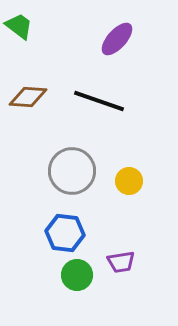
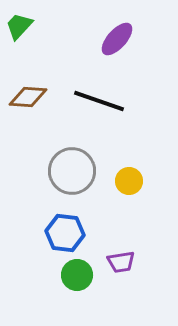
green trapezoid: rotated 84 degrees counterclockwise
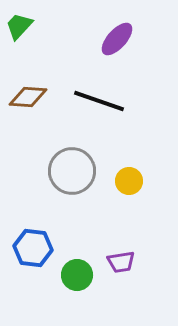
blue hexagon: moved 32 px left, 15 px down
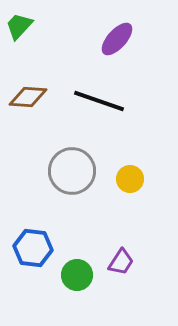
yellow circle: moved 1 px right, 2 px up
purple trapezoid: rotated 48 degrees counterclockwise
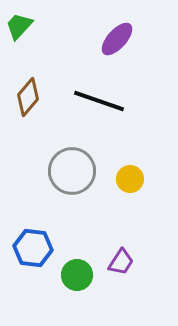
brown diamond: rotated 54 degrees counterclockwise
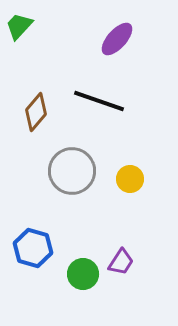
brown diamond: moved 8 px right, 15 px down
blue hexagon: rotated 9 degrees clockwise
green circle: moved 6 px right, 1 px up
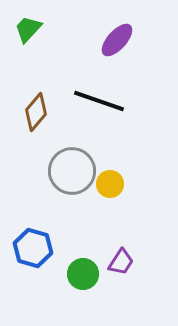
green trapezoid: moved 9 px right, 3 px down
purple ellipse: moved 1 px down
yellow circle: moved 20 px left, 5 px down
